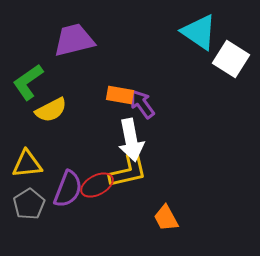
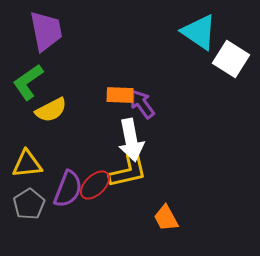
purple trapezoid: moved 28 px left, 9 px up; rotated 93 degrees clockwise
orange rectangle: rotated 8 degrees counterclockwise
red ellipse: moved 2 px left; rotated 16 degrees counterclockwise
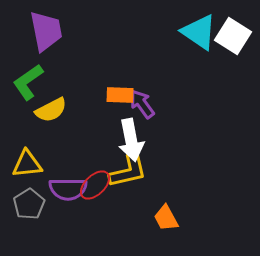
white square: moved 2 px right, 23 px up
purple semicircle: rotated 69 degrees clockwise
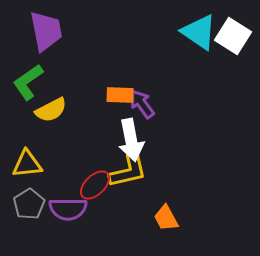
purple semicircle: moved 20 px down
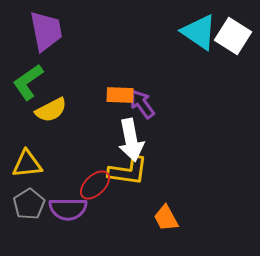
yellow L-shape: rotated 21 degrees clockwise
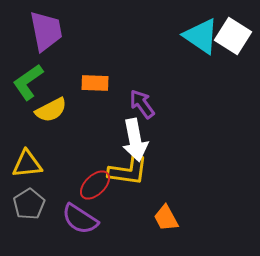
cyan triangle: moved 2 px right, 4 px down
orange rectangle: moved 25 px left, 12 px up
white arrow: moved 4 px right
purple semicircle: moved 12 px right, 10 px down; rotated 33 degrees clockwise
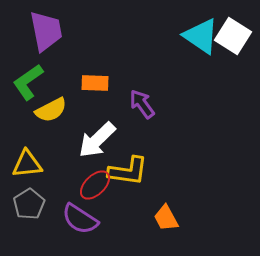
white arrow: moved 38 px left; rotated 57 degrees clockwise
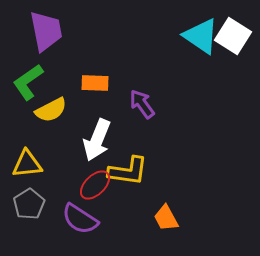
white arrow: rotated 24 degrees counterclockwise
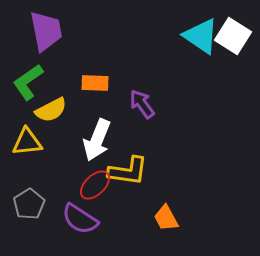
yellow triangle: moved 22 px up
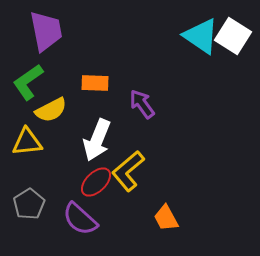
yellow L-shape: rotated 132 degrees clockwise
red ellipse: moved 1 px right, 3 px up
purple semicircle: rotated 9 degrees clockwise
